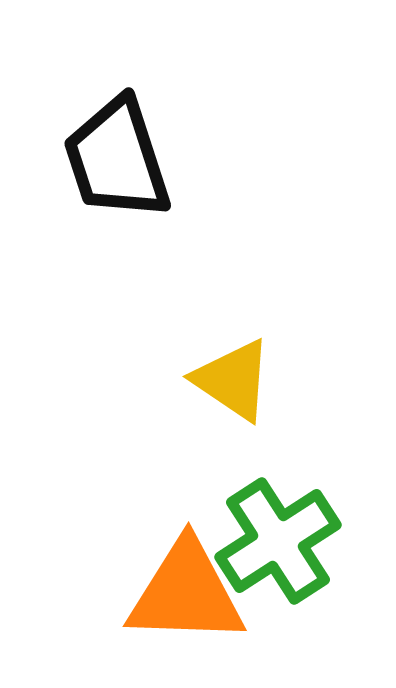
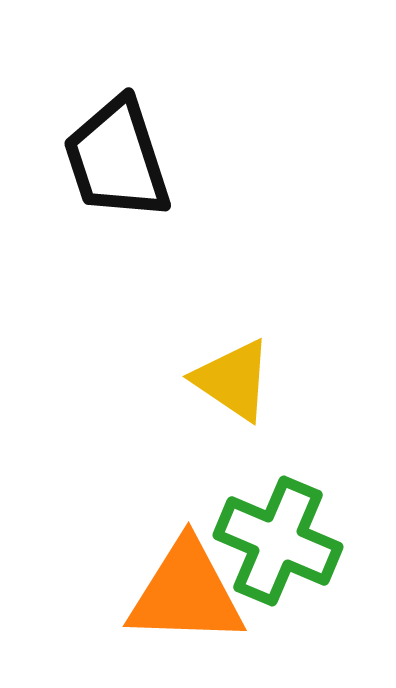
green cross: rotated 34 degrees counterclockwise
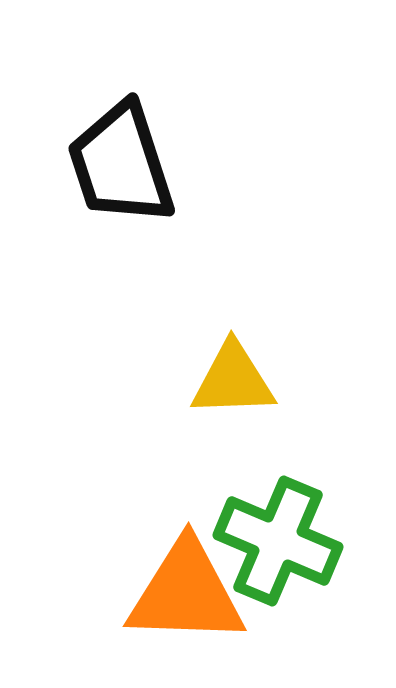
black trapezoid: moved 4 px right, 5 px down
yellow triangle: rotated 36 degrees counterclockwise
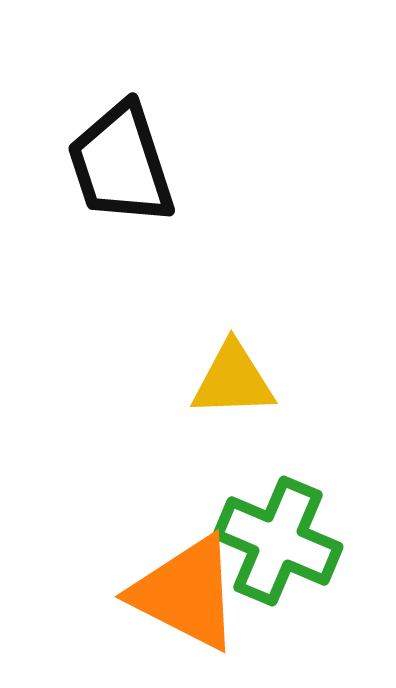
orange triangle: rotated 25 degrees clockwise
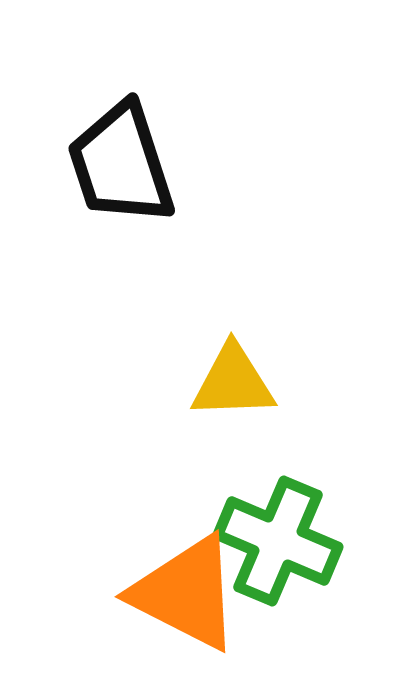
yellow triangle: moved 2 px down
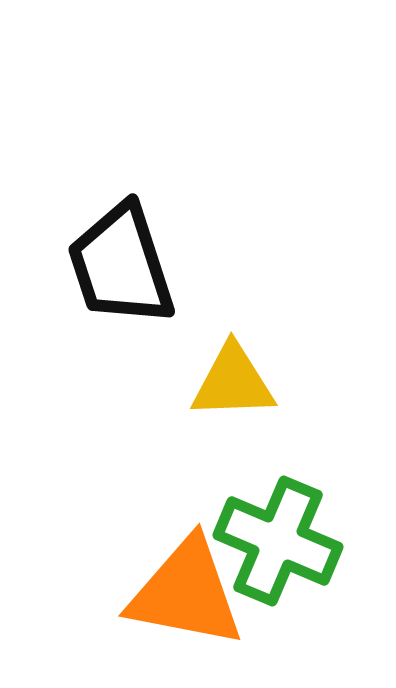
black trapezoid: moved 101 px down
orange triangle: rotated 16 degrees counterclockwise
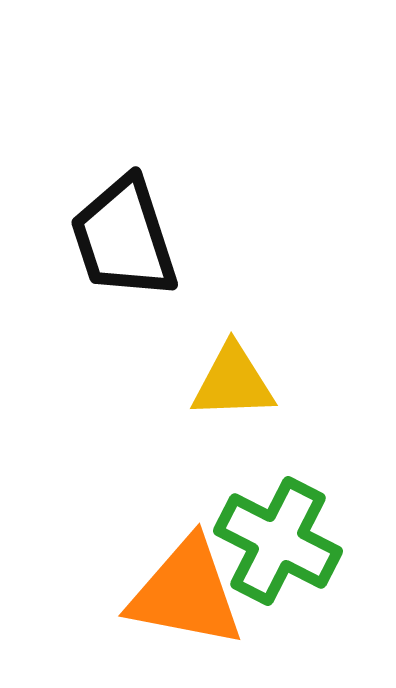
black trapezoid: moved 3 px right, 27 px up
green cross: rotated 4 degrees clockwise
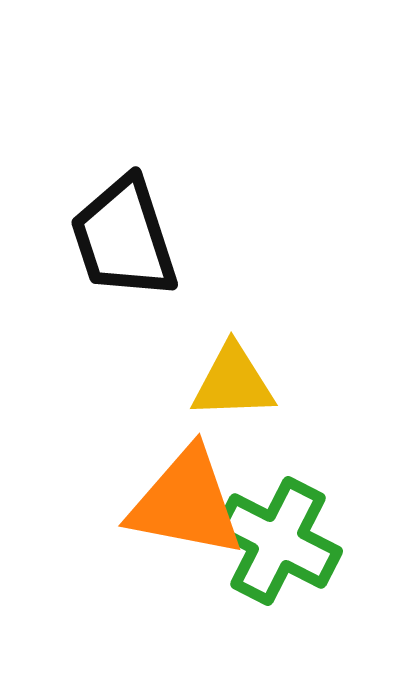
orange triangle: moved 90 px up
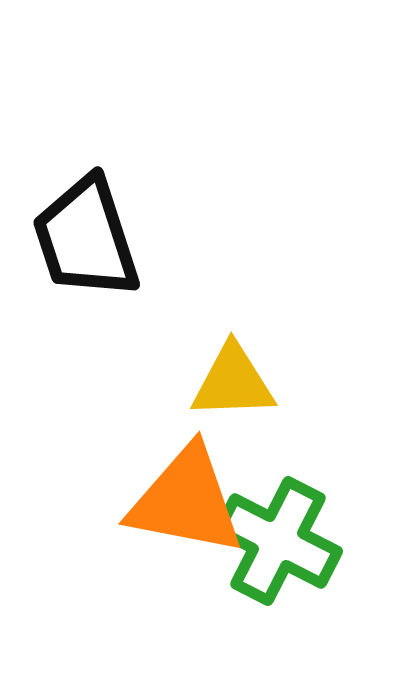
black trapezoid: moved 38 px left
orange triangle: moved 2 px up
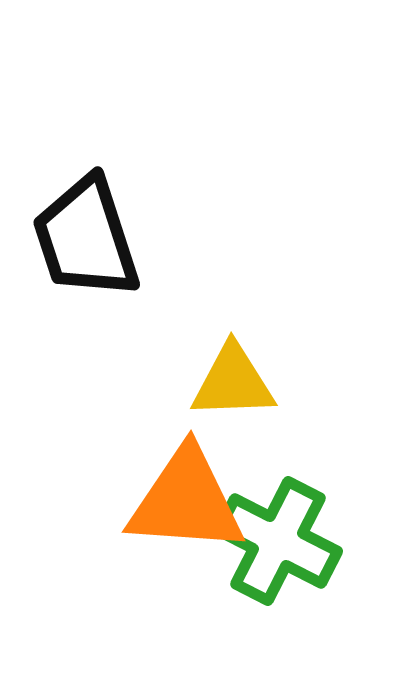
orange triangle: rotated 7 degrees counterclockwise
